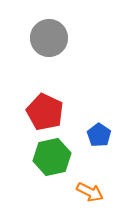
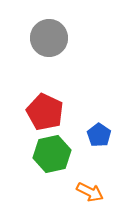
green hexagon: moved 3 px up
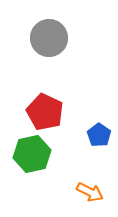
green hexagon: moved 20 px left
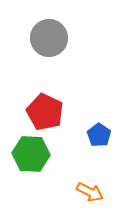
green hexagon: moved 1 px left; rotated 15 degrees clockwise
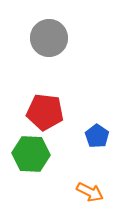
red pentagon: rotated 18 degrees counterclockwise
blue pentagon: moved 2 px left, 1 px down
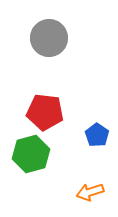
blue pentagon: moved 1 px up
green hexagon: rotated 18 degrees counterclockwise
orange arrow: rotated 136 degrees clockwise
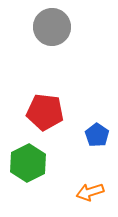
gray circle: moved 3 px right, 11 px up
green hexagon: moved 3 px left, 9 px down; rotated 12 degrees counterclockwise
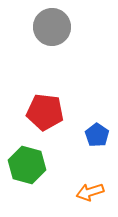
green hexagon: moved 1 px left, 2 px down; rotated 18 degrees counterclockwise
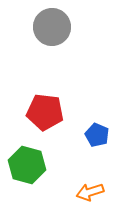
blue pentagon: rotated 10 degrees counterclockwise
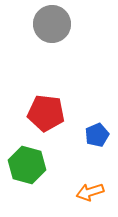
gray circle: moved 3 px up
red pentagon: moved 1 px right, 1 px down
blue pentagon: rotated 25 degrees clockwise
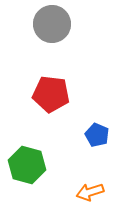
red pentagon: moved 5 px right, 19 px up
blue pentagon: rotated 25 degrees counterclockwise
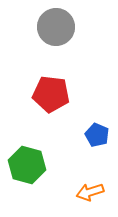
gray circle: moved 4 px right, 3 px down
